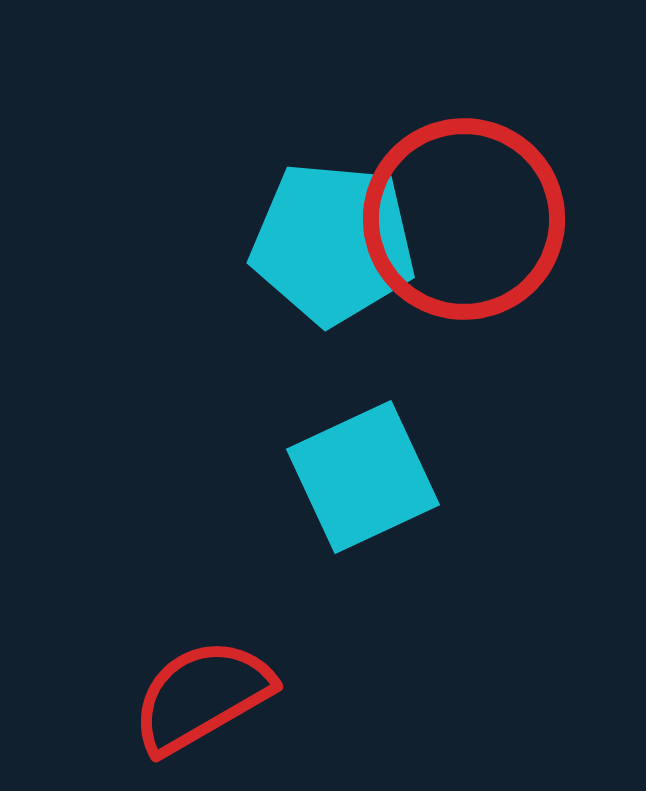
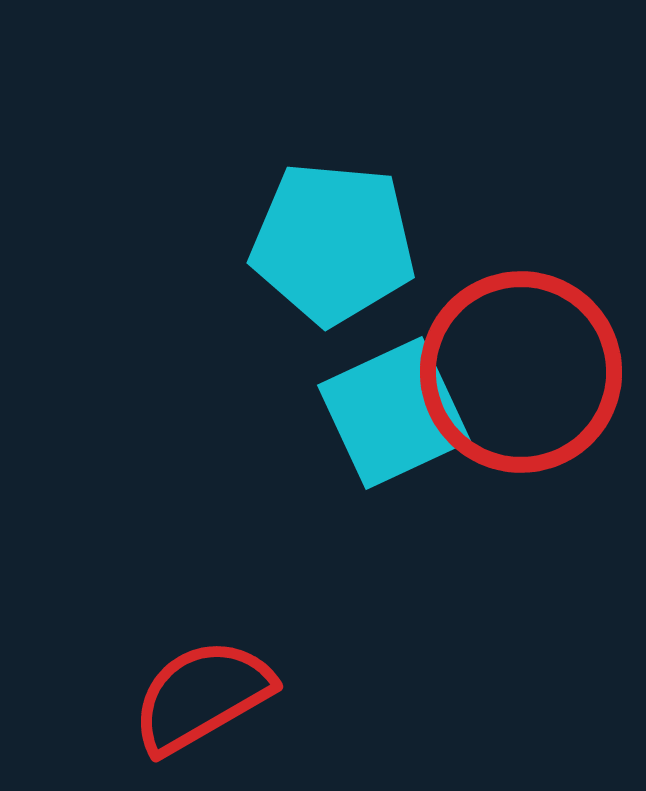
red circle: moved 57 px right, 153 px down
cyan square: moved 31 px right, 64 px up
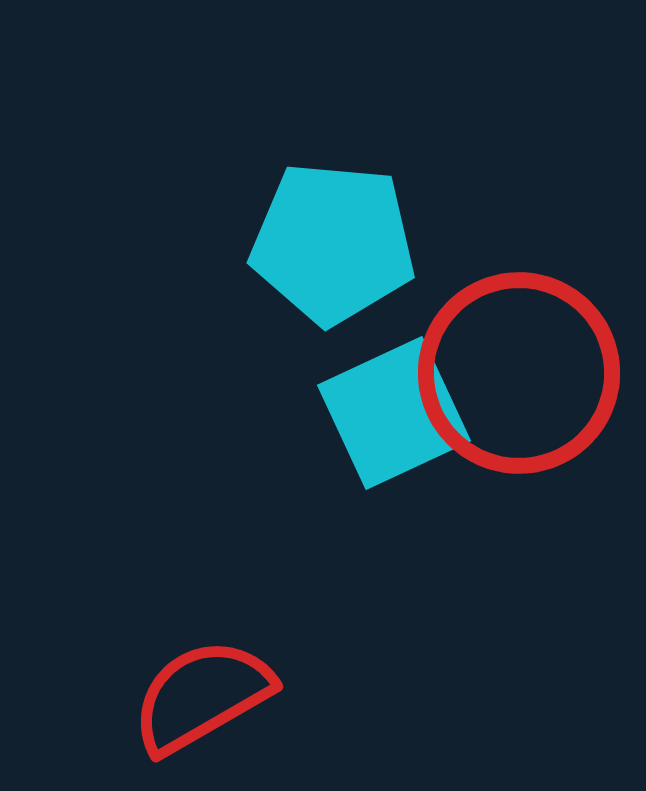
red circle: moved 2 px left, 1 px down
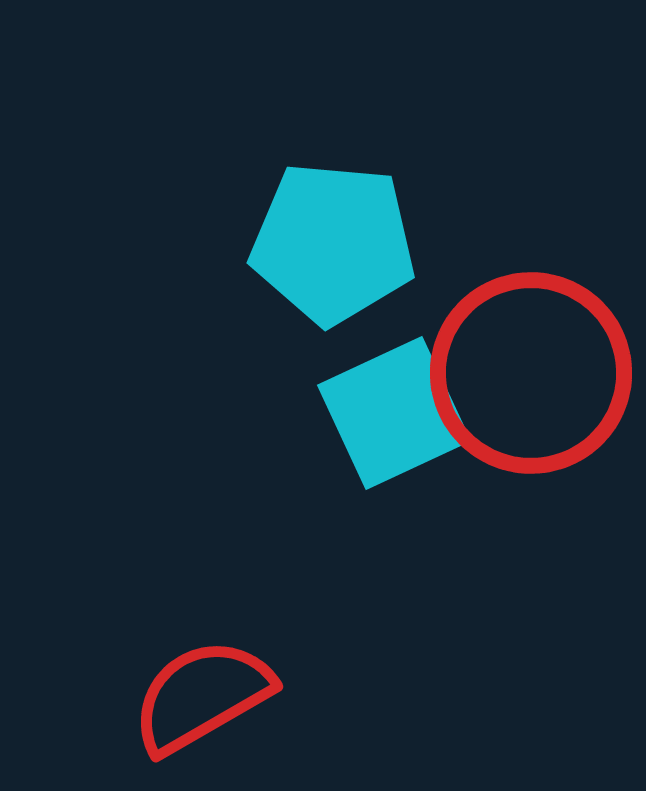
red circle: moved 12 px right
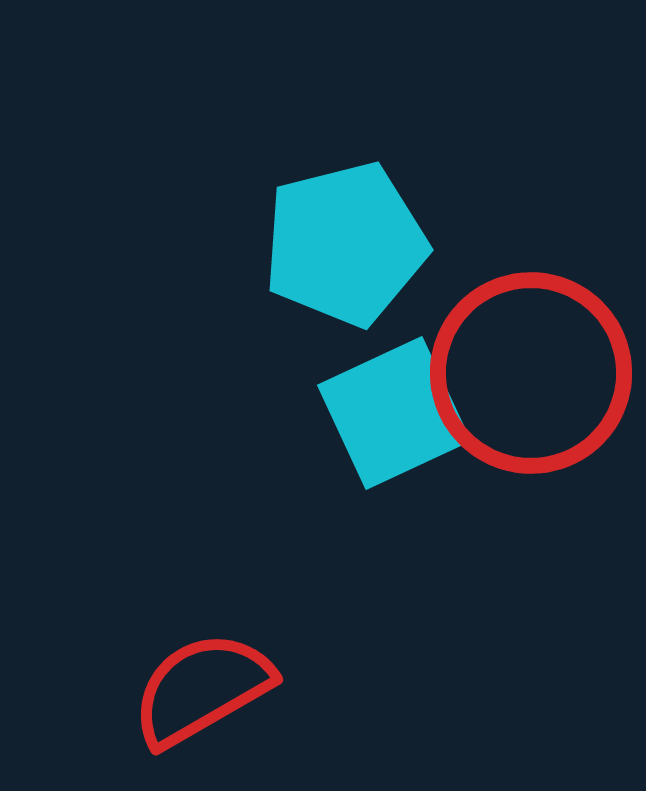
cyan pentagon: moved 12 px right, 1 px down; rotated 19 degrees counterclockwise
red semicircle: moved 7 px up
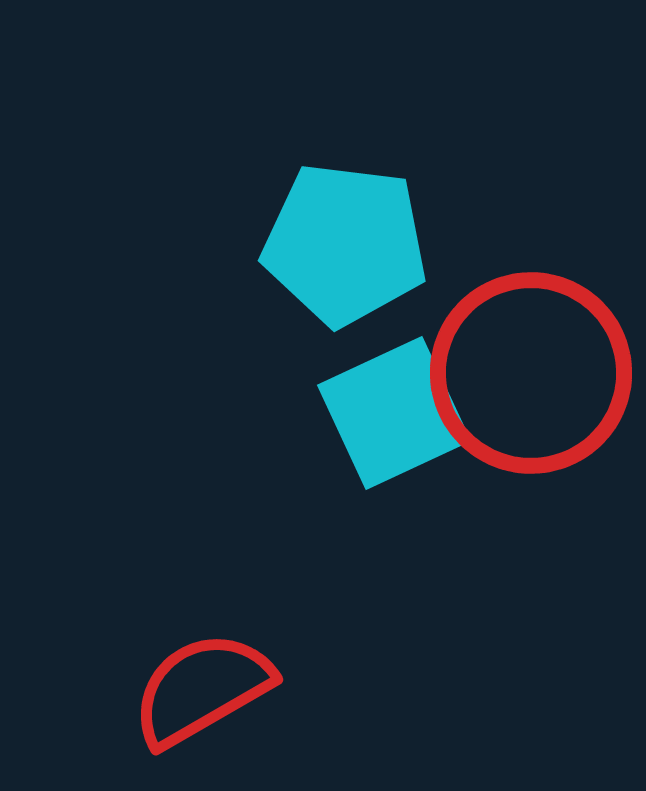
cyan pentagon: rotated 21 degrees clockwise
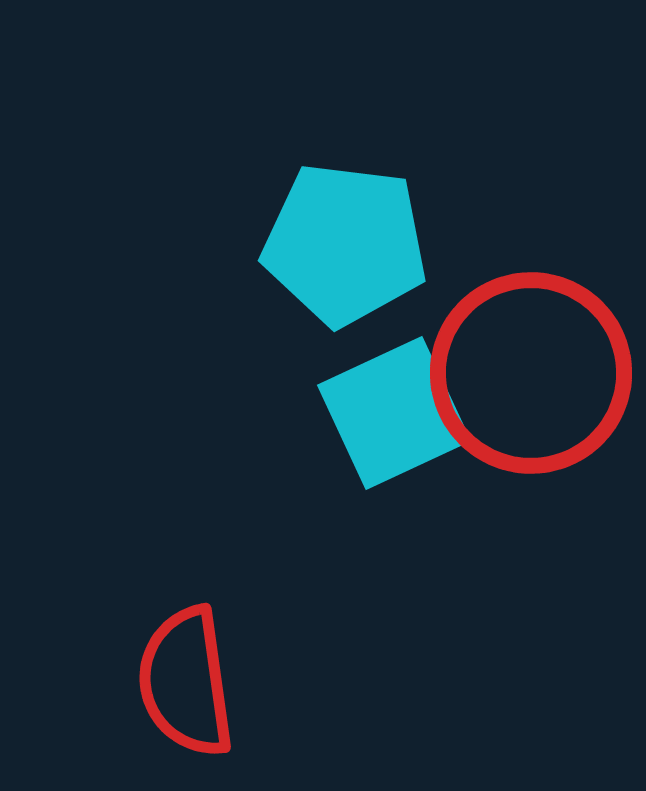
red semicircle: moved 16 px left, 7 px up; rotated 68 degrees counterclockwise
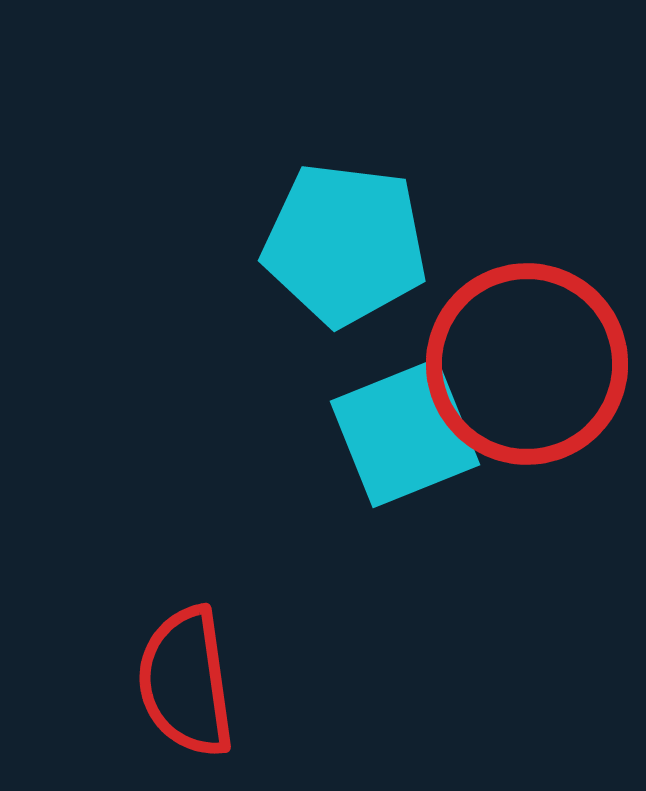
red circle: moved 4 px left, 9 px up
cyan square: moved 11 px right, 20 px down; rotated 3 degrees clockwise
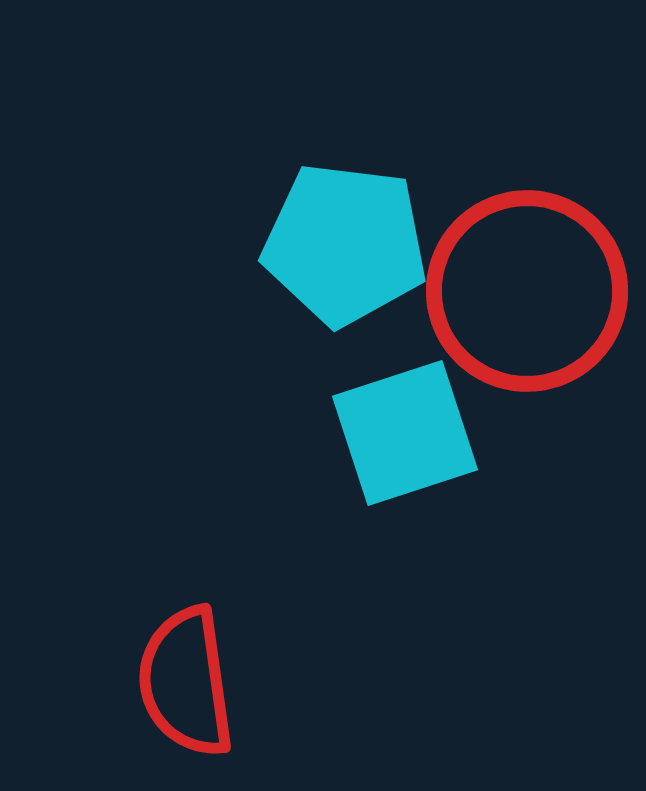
red circle: moved 73 px up
cyan square: rotated 4 degrees clockwise
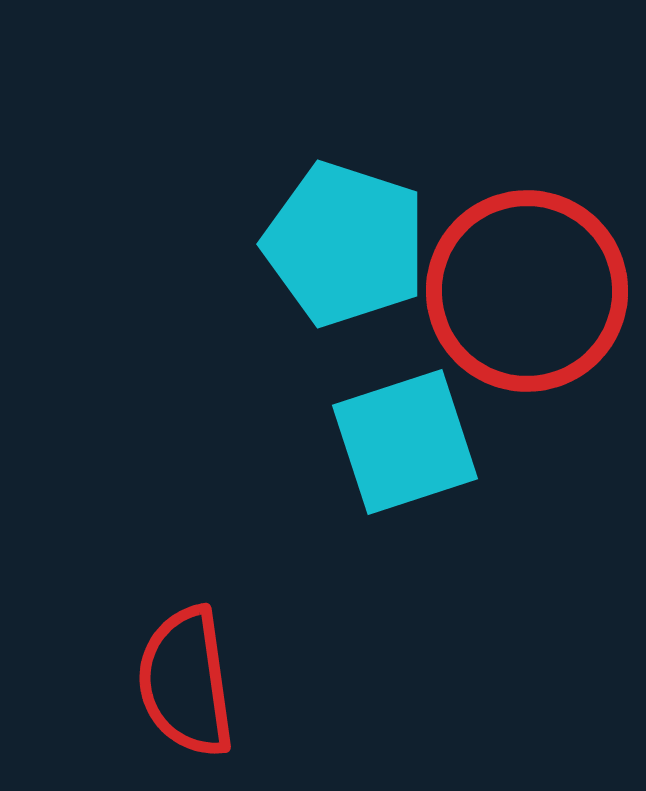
cyan pentagon: rotated 11 degrees clockwise
cyan square: moved 9 px down
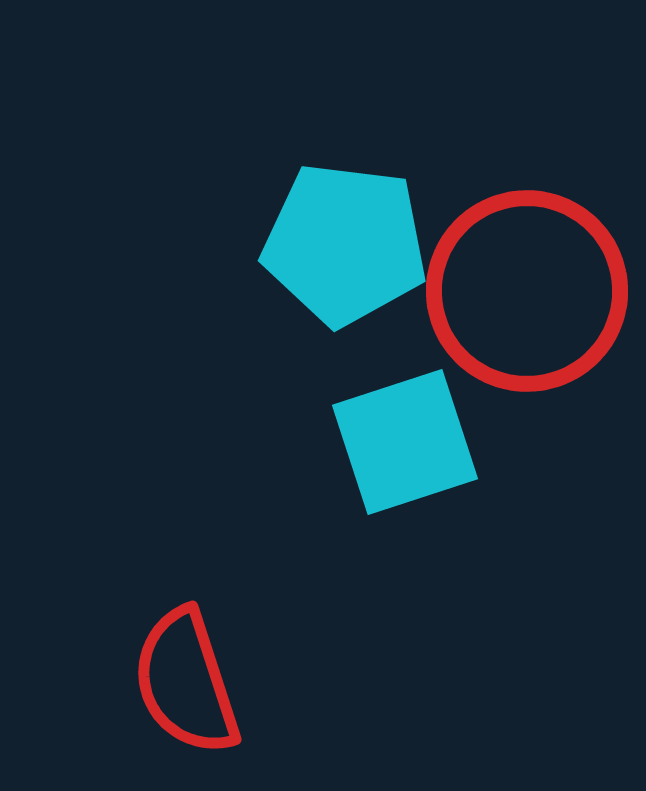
cyan pentagon: rotated 11 degrees counterclockwise
red semicircle: rotated 10 degrees counterclockwise
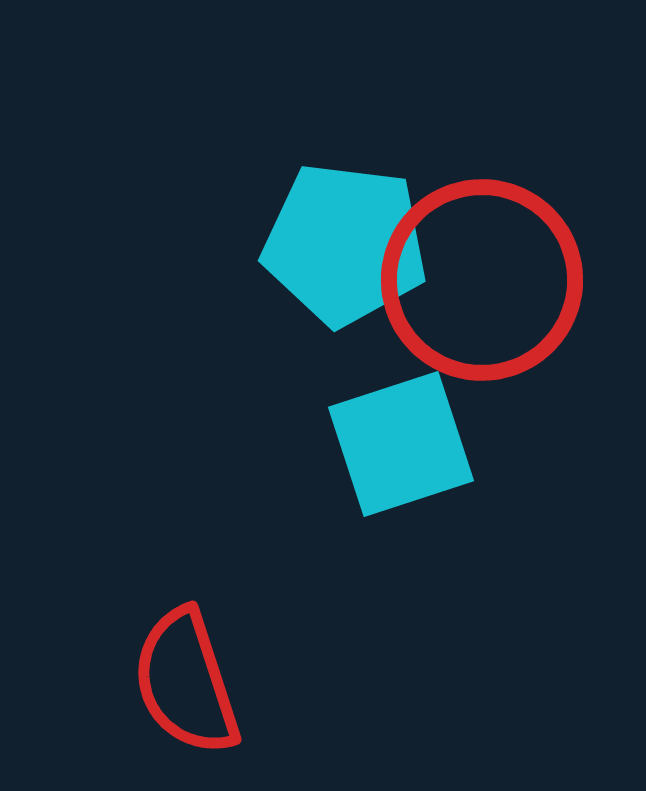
red circle: moved 45 px left, 11 px up
cyan square: moved 4 px left, 2 px down
